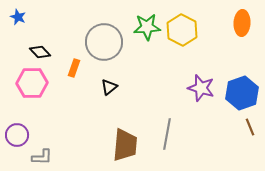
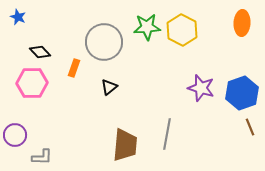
purple circle: moved 2 px left
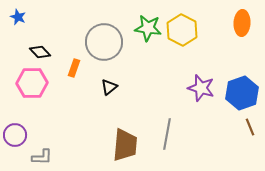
green star: moved 1 px right, 1 px down; rotated 12 degrees clockwise
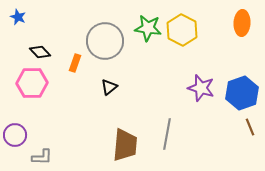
gray circle: moved 1 px right, 1 px up
orange rectangle: moved 1 px right, 5 px up
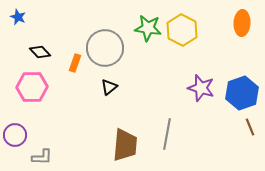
gray circle: moved 7 px down
pink hexagon: moved 4 px down
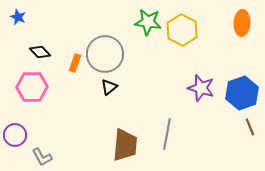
green star: moved 6 px up
gray circle: moved 6 px down
gray L-shape: rotated 60 degrees clockwise
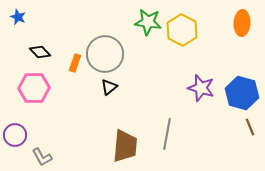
pink hexagon: moved 2 px right, 1 px down
blue hexagon: rotated 24 degrees counterclockwise
brown trapezoid: moved 1 px down
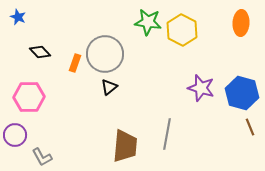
orange ellipse: moved 1 px left
pink hexagon: moved 5 px left, 9 px down
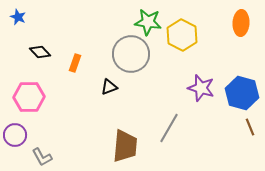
yellow hexagon: moved 5 px down
gray circle: moved 26 px right
black triangle: rotated 18 degrees clockwise
gray line: moved 2 px right, 6 px up; rotated 20 degrees clockwise
